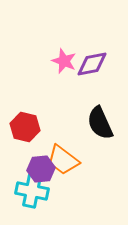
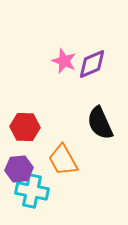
purple diamond: rotated 12 degrees counterclockwise
red hexagon: rotated 12 degrees counterclockwise
orange trapezoid: rotated 24 degrees clockwise
purple hexagon: moved 22 px left
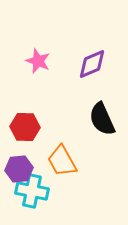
pink star: moved 26 px left
black semicircle: moved 2 px right, 4 px up
orange trapezoid: moved 1 px left, 1 px down
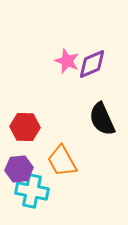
pink star: moved 29 px right
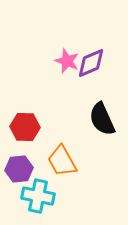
purple diamond: moved 1 px left, 1 px up
cyan cross: moved 6 px right, 5 px down
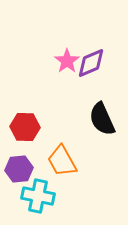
pink star: rotated 15 degrees clockwise
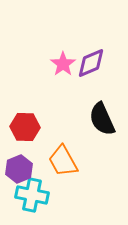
pink star: moved 4 px left, 3 px down
orange trapezoid: moved 1 px right
purple hexagon: rotated 16 degrees counterclockwise
cyan cross: moved 6 px left, 1 px up
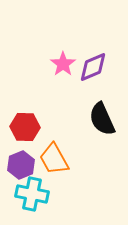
purple diamond: moved 2 px right, 4 px down
orange trapezoid: moved 9 px left, 2 px up
purple hexagon: moved 2 px right, 4 px up
cyan cross: moved 1 px up
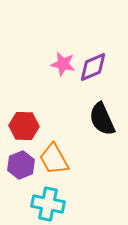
pink star: rotated 25 degrees counterclockwise
red hexagon: moved 1 px left, 1 px up
cyan cross: moved 16 px right, 10 px down
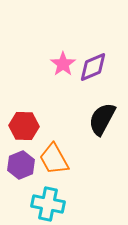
pink star: rotated 25 degrees clockwise
black semicircle: rotated 52 degrees clockwise
